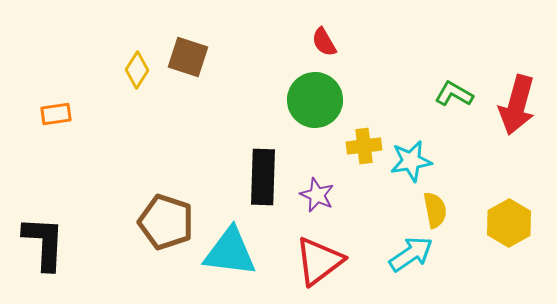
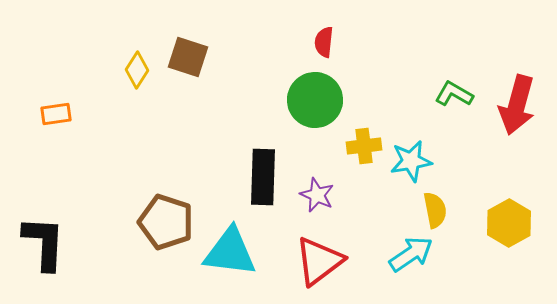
red semicircle: rotated 36 degrees clockwise
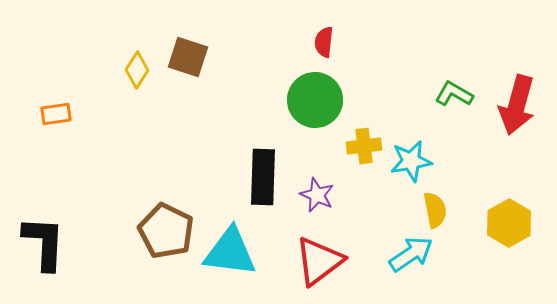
brown pentagon: moved 9 px down; rotated 8 degrees clockwise
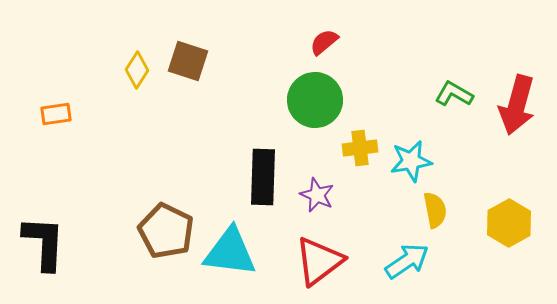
red semicircle: rotated 44 degrees clockwise
brown square: moved 4 px down
yellow cross: moved 4 px left, 2 px down
cyan arrow: moved 4 px left, 7 px down
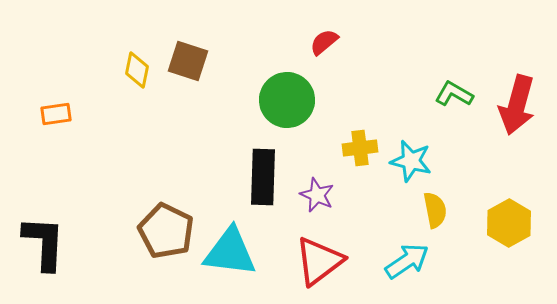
yellow diamond: rotated 21 degrees counterclockwise
green circle: moved 28 px left
cyan star: rotated 24 degrees clockwise
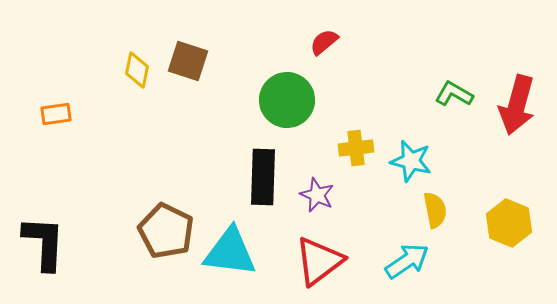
yellow cross: moved 4 px left
yellow hexagon: rotated 9 degrees counterclockwise
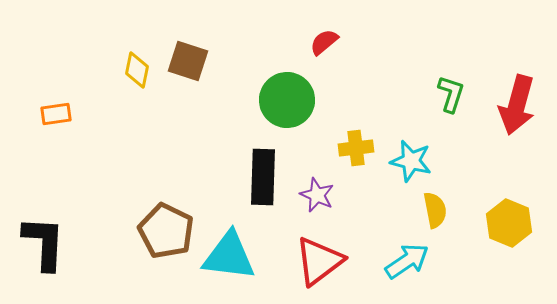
green L-shape: moved 3 px left; rotated 78 degrees clockwise
cyan triangle: moved 1 px left, 4 px down
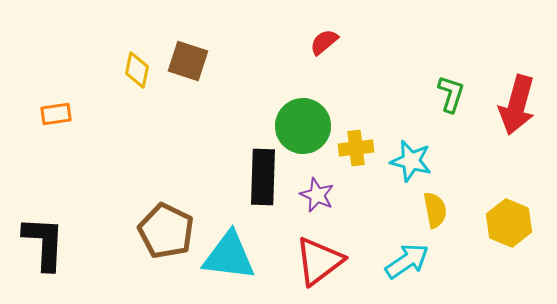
green circle: moved 16 px right, 26 px down
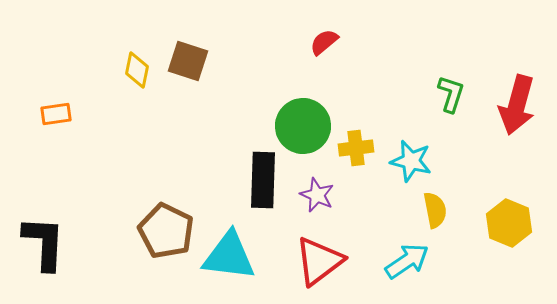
black rectangle: moved 3 px down
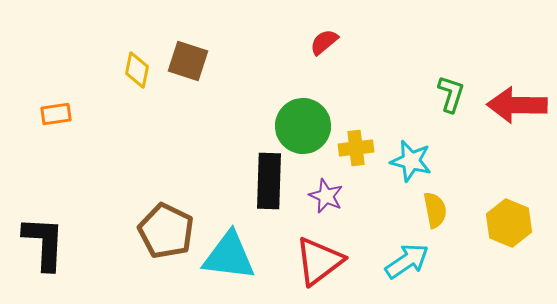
red arrow: rotated 76 degrees clockwise
black rectangle: moved 6 px right, 1 px down
purple star: moved 9 px right, 1 px down
